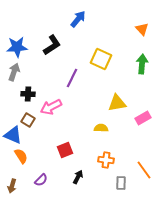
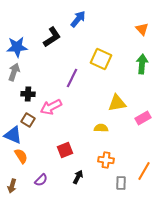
black L-shape: moved 8 px up
orange line: moved 1 px down; rotated 66 degrees clockwise
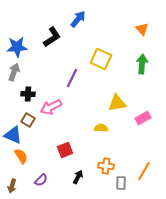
orange cross: moved 6 px down
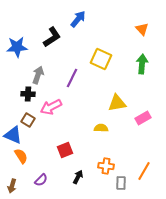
gray arrow: moved 24 px right, 3 px down
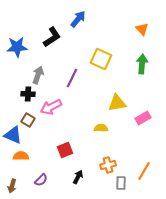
orange semicircle: rotated 56 degrees counterclockwise
orange cross: moved 2 px right, 1 px up; rotated 21 degrees counterclockwise
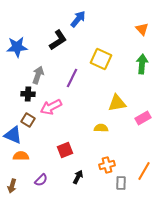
black L-shape: moved 6 px right, 3 px down
orange cross: moved 1 px left
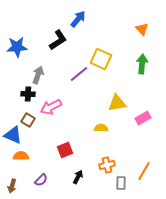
purple line: moved 7 px right, 4 px up; rotated 24 degrees clockwise
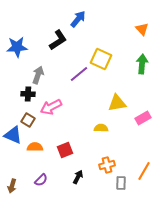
orange semicircle: moved 14 px right, 9 px up
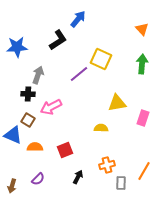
pink rectangle: rotated 42 degrees counterclockwise
purple semicircle: moved 3 px left, 1 px up
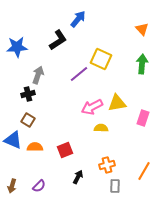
black cross: rotated 16 degrees counterclockwise
pink arrow: moved 41 px right
blue triangle: moved 5 px down
purple semicircle: moved 1 px right, 7 px down
gray rectangle: moved 6 px left, 3 px down
